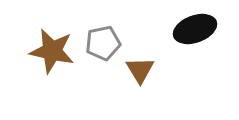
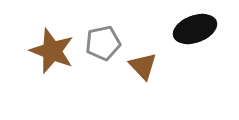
brown star: rotated 9 degrees clockwise
brown triangle: moved 3 px right, 4 px up; rotated 12 degrees counterclockwise
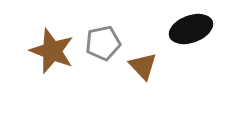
black ellipse: moved 4 px left
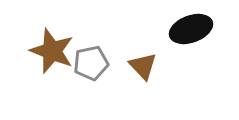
gray pentagon: moved 12 px left, 20 px down
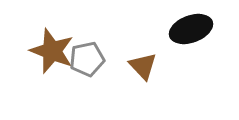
gray pentagon: moved 4 px left, 4 px up
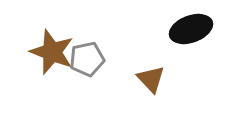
brown star: moved 1 px down
brown triangle: moved 8 px right, 13 px down
